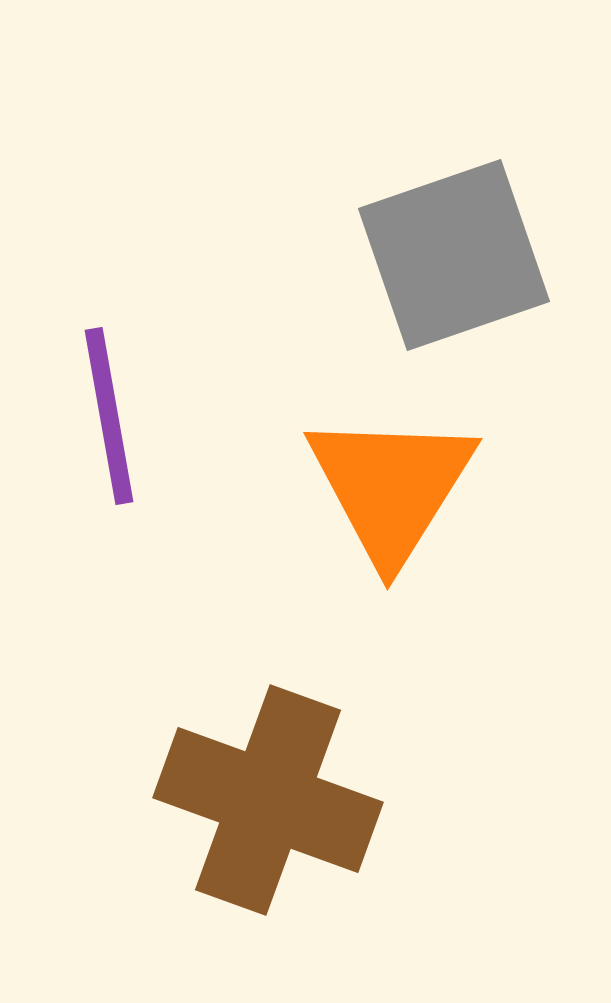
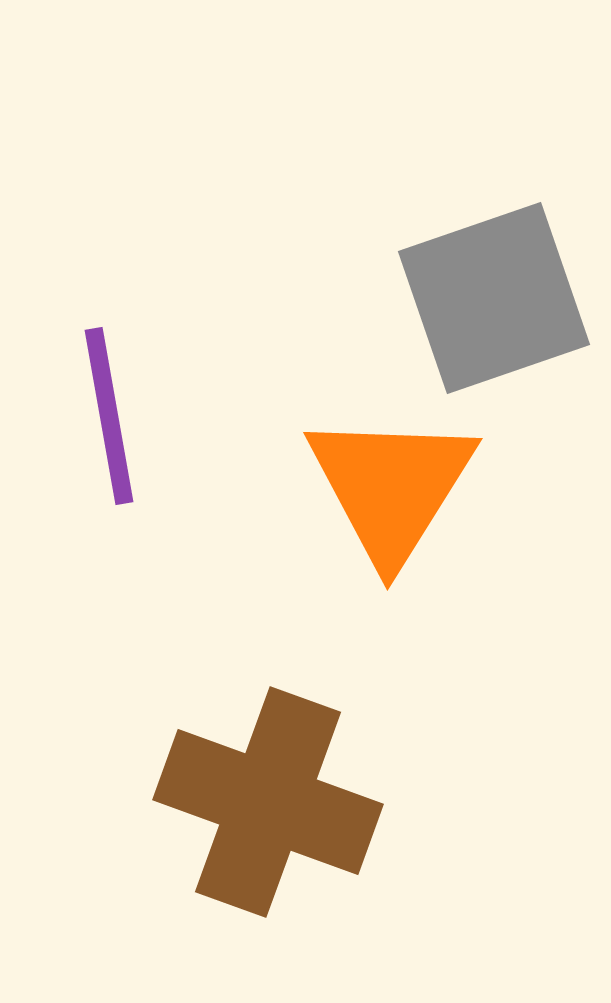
gray square: moved 40 px right, 43 px down
brown cross: moved 2 px down
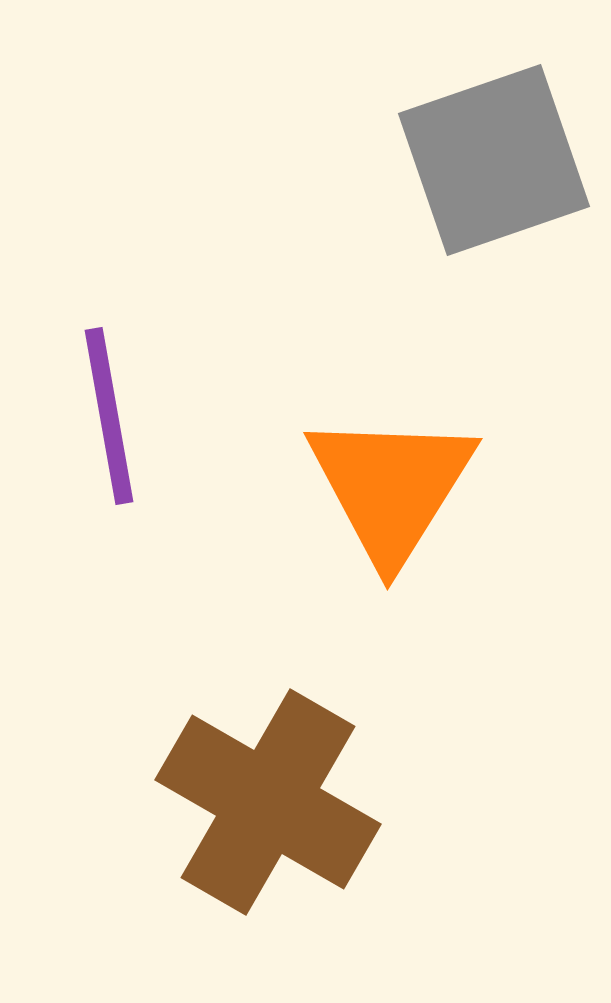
gray square: moved 138 px up
brown cross: rotated 10 degrees clockwise
